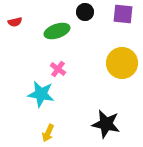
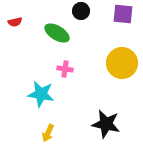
black circle: moved 4 px left, 1 px up
green ellipse: moved 2 px down; rotated 50 degrees clockwise
pink cross: moved 7 px right; rotated 28 degrees counterclockwise
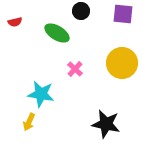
pink cross: moved 10 px right; rotated 35 degrees clockwise
yellow arrow: moved 19 px left, 11 px up
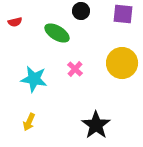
cyan star: moved 7 px left, 15 px up
black star: moved 10 px left, 1 px down; rotated 24 degrees clockwise
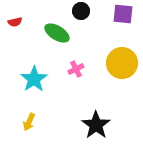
pink cross: moved 1 px right; rotated 21 degrees clockwise
cyan star: rotated 28 degrees clockwise
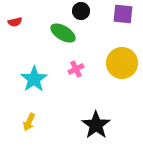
green ellipse: moved 6 px right
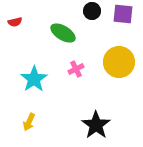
black circle: moved 11 px right
yellow circle: moved 3 px left, 1 px up
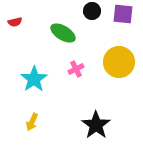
yellow arrow: moved 3 px right
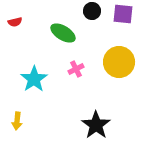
yellow arrow: moved 15 px left, 1 px up; rotated 18 degrees counterclockwise
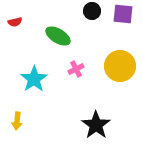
green ellipse: moved 5 px left, 3 px down
yellow circle: moved 1 px right, 4 px down
